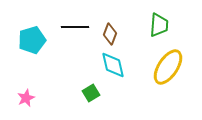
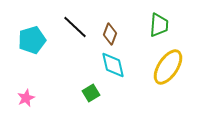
black line: rotated 44 degrees clockwise
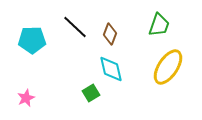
green trapezoid: rotated 15 degrees clockwise
cyan pentagon: rotated 16 degrees clockwise
cyan diamond: moved 2 px left, 4 px down
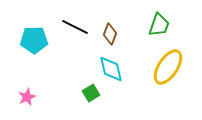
black line: rotated 16 degrees counterclockwise
cyan pentagon: moved 2 px right
pink star: moved 1 px right, 1 px up
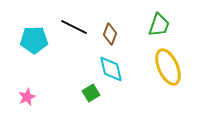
black line: moved 1 px left
yellow ellipse: rotated 57 degrees counterclockwise
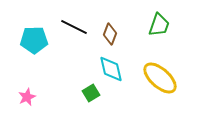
yellow ellipse: moved 8 px left, 11 px down; rotated 24 degrees counterclockwise
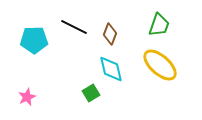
yellow ellipse: moved 13 px up
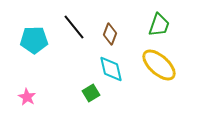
black line: rotated 24 degrees clockwise
yellow ellipse: moved 1 px left
pink star: rotated 18 degrees counterclockwise
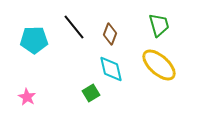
green trapezoid: rotated 35 degrees counterclockwise
